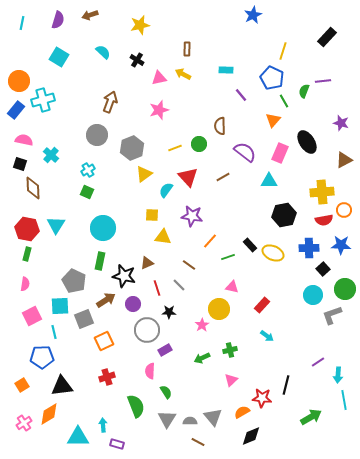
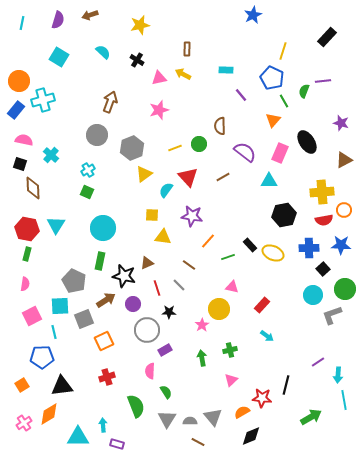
orange line at (210, 241): moved 2 px left
green arrow at (202, 358): rotated 105 degrees clockwise
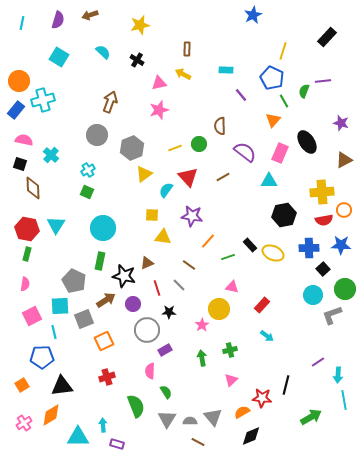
pink triangle at (159, 78): moved 5 px down
orange diamond at (49, 414): moved 2 px right, 1 px down
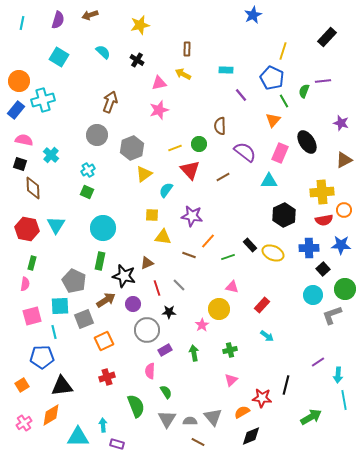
red triangle at (188, 177): moved 2 px right, 7 px up
black hexagon at (284, 215): rotated 15 degrees counterclockwise
green rectangle at (27, 254): moved 5 px right, 9 px down
brown line at (189, 265): moved 10 px up; rotated 16 degrees counterclockwise
pink square at (32, 316): rotated 12 degrees clockwise
green arrow at (202, 358): moved 8 px left, 5 px up
